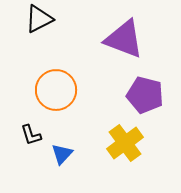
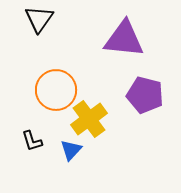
black triangle: rotated 28 degrees counterclockwise
purple triangle: rotated 15 degrees counterclockwise
black L-shape: moved 1 px right, 6 px down
yellow cross: moved 36 px left, 24 px up
blue triangle: moved 9 px right, 4 px up
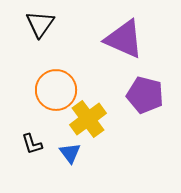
black triangle: moved 1 px right, 5 px down
purple triangle: rotated 18 degrees clockwise
yellow cross: moved 1 px left
black L-shape: moved 3 px down
blue triangle: moved 1 px left, 3 px down; rotated 20 degrees counterclockwise
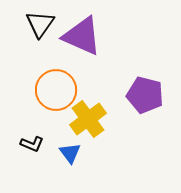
purple triangle: moved 42 px left, 3 px up
black L-shape: rotated 50 degrees counterclockwise
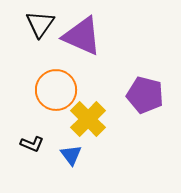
yellow cross: rotated 9 degrees counterclockwise
blue triangle: moved 1 px right, 2 px down
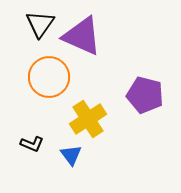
orange circle: moved 7 px left, 13 px up
yellow cross: rotated 12 degrees clockwise
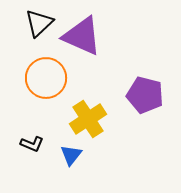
black triangle: moved 1 px left, 1 px up; rotated 12 degrees clockwise
orange circle: moved 3 px left, 1 px down
blue triangle: rotated 15 degrees clockwise
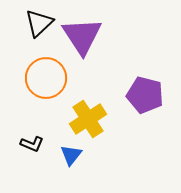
purple triangle: rotated 33 degrees clockwise
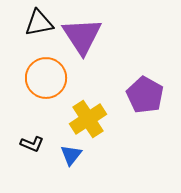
black triangle: rotated 32 degrees clockwise
purple pentagon: rotated 15 degrees clockwise
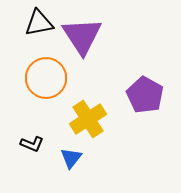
blue triangle: moved 3 px down
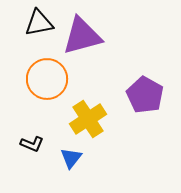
purple triangle: rotated 48 degrees clockwise
orange circle: moved 1 px right, 1 px down
